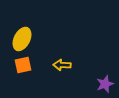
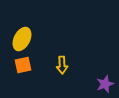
yellow arrow: rotated 96 degrees counterclockwise
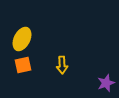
purple star: moved 1 px right, 1 px up
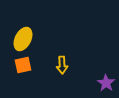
yellow ellipse: moved 1 px right
purple star: rotated 18 degrees counterclockwise
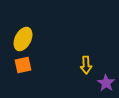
yellow arrow: moved 24 px right
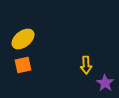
yellow ellipse: rotated 25 degrees clockwise
purple star: moved 1 px left
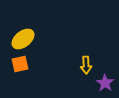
orange square: moved 3 px left, 1 px up
